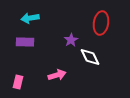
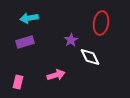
cyan arrow: moved 1 px left
purple rectangle: rotated 18 degrees counterclockwise
pink arrow: moved 1 px left
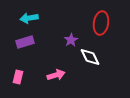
pink rectangle: moved 5 px up
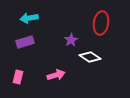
white diamond: rotated 30 degrees counterclockwise
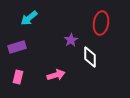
cyan arrow: rotated 30 degrees counterclockwise
purple rectangle: moved 8 px left, 5 px down
white diamond: rotated 55 degrees clockwise
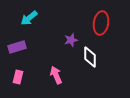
purple star: rotated 16 degrees clockwise
pink arrow: rotated 96 degrees counterclockwise
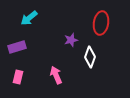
white diamond: rotated 20 degrees clockwise
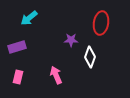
purple star: rotated 16 degrees clockwise
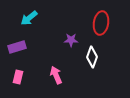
white diamond: moved 2 px right
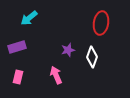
purple star: moved 3 px left, 10 px down; rotated 16 degrees counterclockwise
